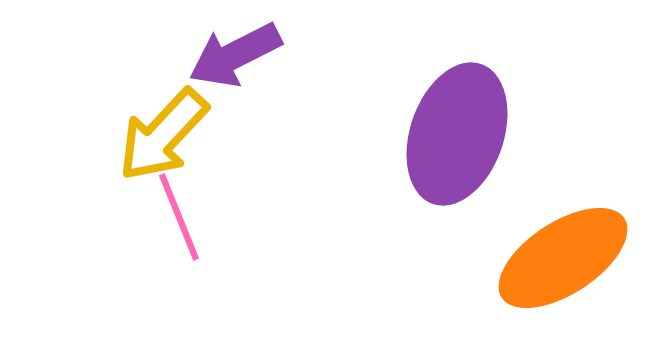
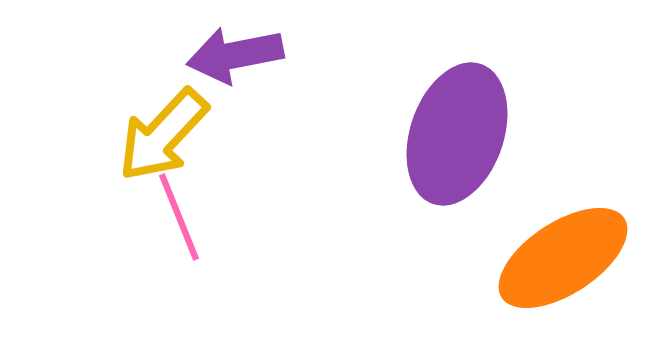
purple arrow: rotated 16 degrees clockwise
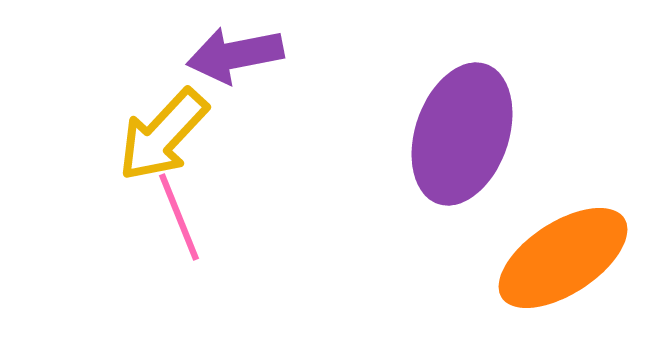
purple ellipse: moved 5 px right
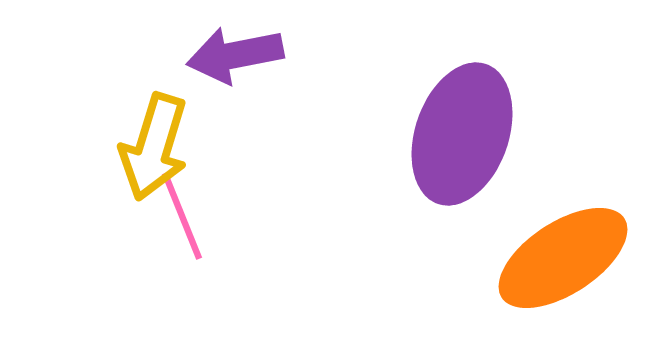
yellow arrow: moved 9 px left, 12 px down; rotated 26 degrees counterclockwise
pink line: moved 3 px right, 1 px up
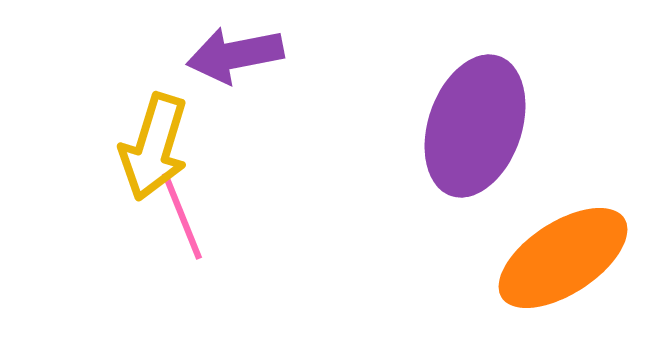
purple ellipse: moved 13 px right, 8 px up
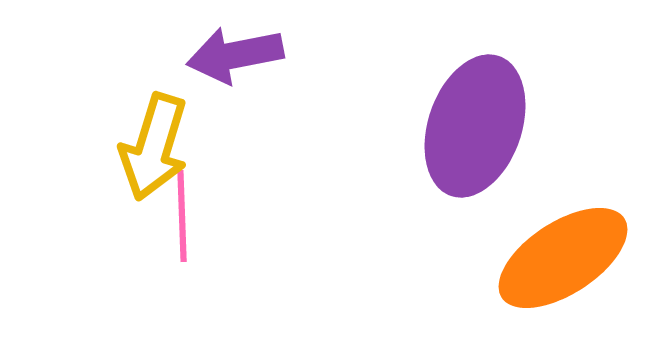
pink line: rotated 20 degrees clockwise
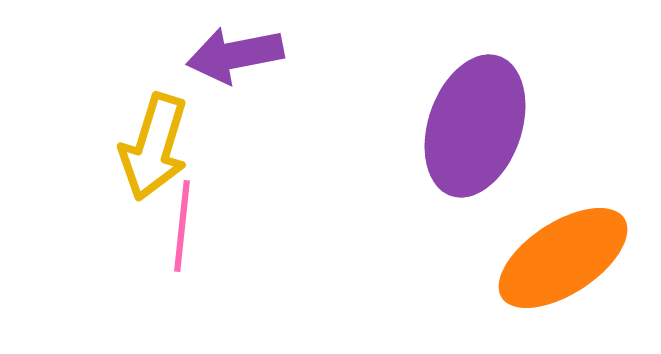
pink line: moved 10 px down; rotated 8 degrees clockwise
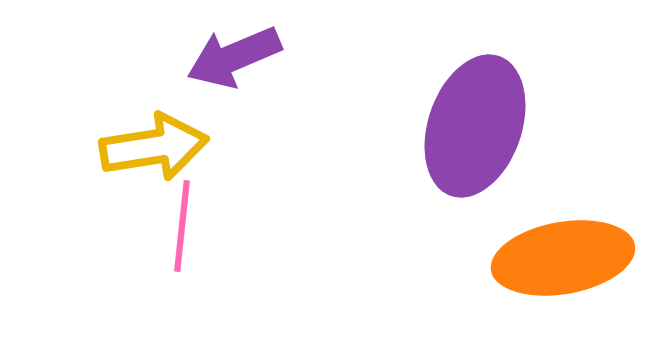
purple arrow: moved 1 px left, 2 px down; rotated 12 degrees counterclockwise
yellow arrow: rotated 116 degrees counterclockwise
orange ellipse: rotated 23 degrees clockwise
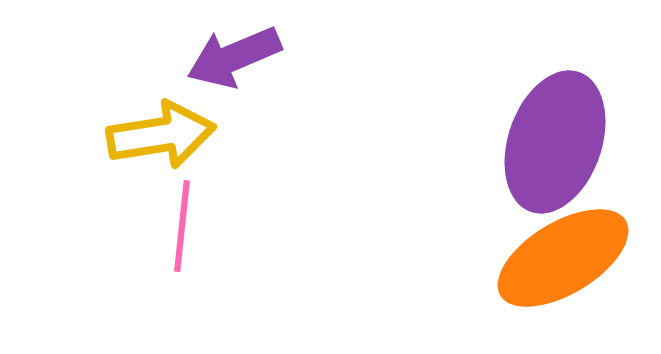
purple ellipse: moved 80 px right, 16 px down
yellow arrow: moved 7 px right, 12 px up
orange ellipse: rotated 21 degrees counterclockwise
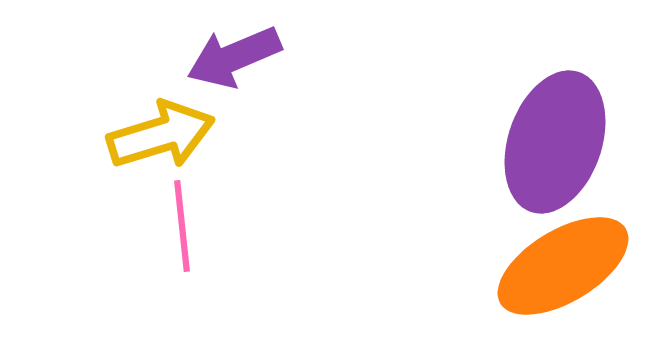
yellow arrow: rotated 8 degrees counterclockwise
pink line: rotated 12 degrees counterclockwise
orange ellipse: moved 8 px down
